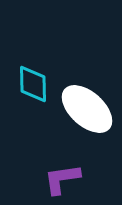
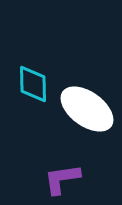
white ellipse: rotated 6 degrees counterclockwise
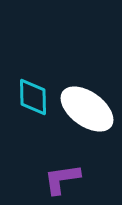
cyan diamond: moved 13 px down
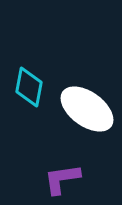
cyan diamond: moved 4 px left, 10 px up; rotated 12 degrees clockwise
